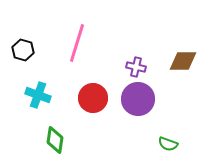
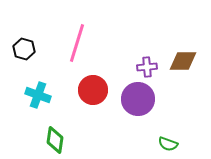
black hexagon: moved 1 px right, 1 px up
purple cross: moved 11 px right; rotated 18 degrees counterclockwise
red circle: moved 8 px up
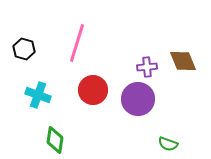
brown diamond: rotated 68 degrees clockwise
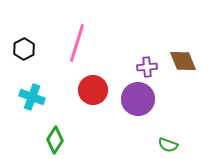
black hexagon: rotated 15 degrees clockwise
cyan cross: moved 6 px left, 2 px down
green diamond: rotated 24 degrees clockwise
green semicircle: moved 1 px down
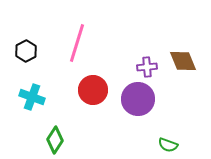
black hexagon: moved 2 px right, 2 px down
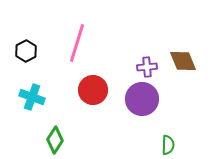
purple circle: moved 4 px right
green semicircle: rotated 108 degrees counterclockwise
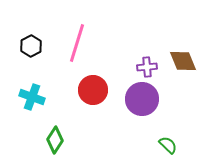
black hexagon: moved 5 px right, 5 px up
green semicircle: rotated 48 degrees counterclockwise
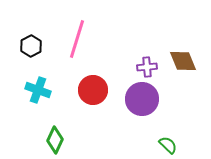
pink line: moved 4 px up
cyan cross: moved 6 px right, 7 px up
green diamond: rotated 8 degrees counterclockwise
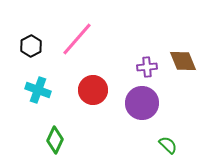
pink line: rotated 24 degrees clockwise
purple circle: moved 4 px down
